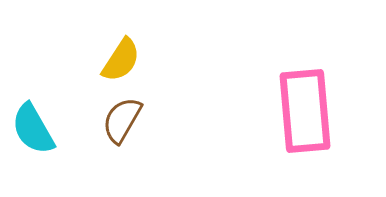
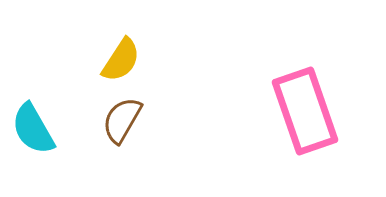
pink rectangle: rotated 14 degrees counterclockwise
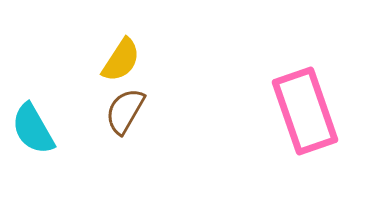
brown semicircle: moved 3 px right, 9 px up
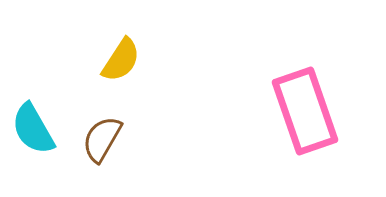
brown semicircle: moved 23 px left, 28 px down
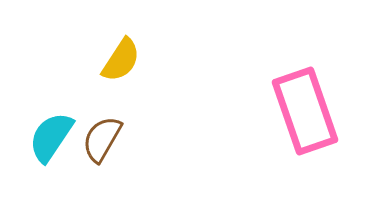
cyan semicircle: moved 18 px right, 8 px down; rotated 64 degrees clockwise
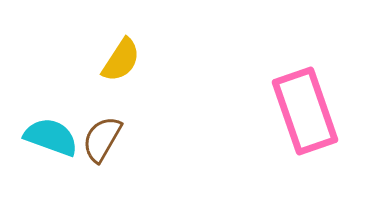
cyan semicircle: rotated 76 degrees clockwise
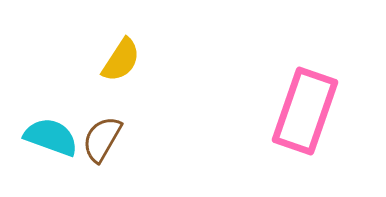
pink rectangle: rotated 38 degrees clockwise
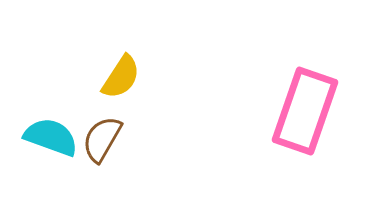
yellow semicircle: moved 17 px down
